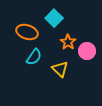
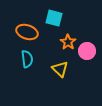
cyan square: rotated 30 degrees counterclockwise
cyan semicircle: moved 7 px left, 2 px down; rotated 42 degrees counterclockwise
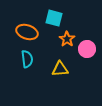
orange star: moved 1 px left, 3 px up
pink circle: moved 2 px up
yellow triangle: rotated 48 degrees counterclockwise
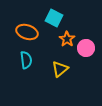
cyan square: rotated 12 degrees clockwise
pink circle: moved 1 px left, 1 px up
cyan semicircle: moved 1 px left, 1 px down
yellow triangle: rotated 36 degrees counterclockwise
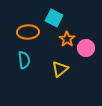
orange ellipse: moved 1 px right; rotated 20 degrees counterclockwise
cyan semicircle: moved 2 px left
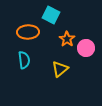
cyan square: moved 3 px left, 3 px up
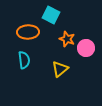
orange star: rotated 14 degrees counterclockwise
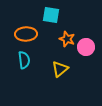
cyan square: rotated 18 degrees counterclockwise
orange ellipse: moved 2 px left, 2 px down
pink circle: moved 1 px up
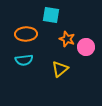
cyan semicircle: rotated 90 degrees clockwise
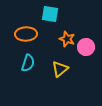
cyan square: moved 1 px left, 1 px up
cyan semicircle: moved 4 px right, 3 px down; rotated 66 degrees counterclockwise
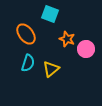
cyan square: rotated 12 degrees clockwise
orange ellipse: rotated 55 degrees clockwise
pink circle: moved 2 px down
yellow triangle: moved 9 px left
